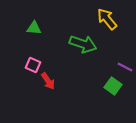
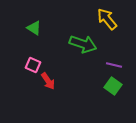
green triangle: rotated 28 degrees clockwise
purple line: moved 11 px left, 2 px up; rotated 14 degrees counterclockwise
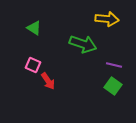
yellow arrow: rotated 135 degrees clockwise
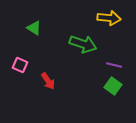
yellow arrow: moved 2 px right, 1 px up
pink square: moved 13 px left
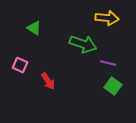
yellow arrow: moved 2 px left
purple line: moved 6 px left, 2 px up
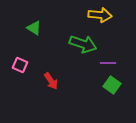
yellow arrow: moved 7 px left, 3 px up
purple line: rotated 14 degrees counterclockwise
red arrow: moved 3 px right
green square: moved 1 px left, 1 px up
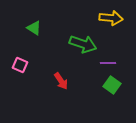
yellow arrow: moved 11 px right, 3 px down
red arrow: moved 10 px right
